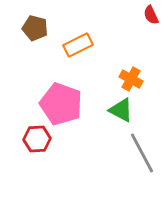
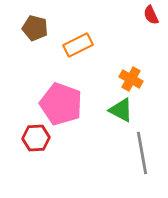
red hexagon: moved 1 px left, 1 px up
gray line: rotated 18 degrees clockwise
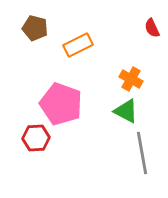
red semicircle: moved 1 px right, 13 px down
green triangle: moved 5 px right, 1 px down
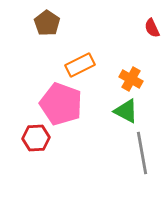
brown pentagon: moved 12 px right, 5 px up; rotated 20 degrees clockwise
orange rectangle: moved 2 px right, 20 px down
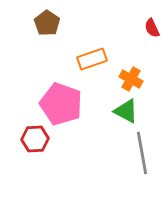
orange rectangle: moved 12 px right, 6 px up; rotated 8 degrees clockwise
red hexagon: moved 1 px left, 1 px down
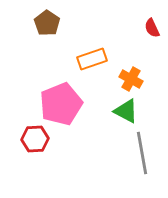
pink pentagon: rotated 30 degrees clockwise
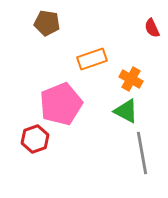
brown pentagon: rotated 25 degrees counterclockwise
red hexagon: rotated 16 degrees counterclockwise
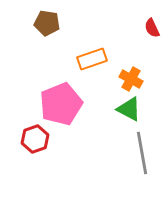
green triangle: moved 3 px right, 2 px up
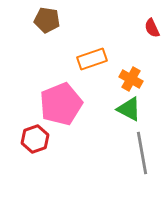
brown pentagon: moved 3 px up
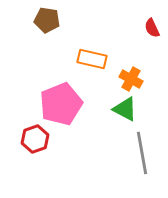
orange rectangle: rotated 32 degrees clockwise
green triangle: moved 4 px left
